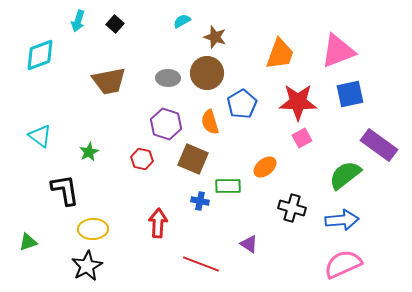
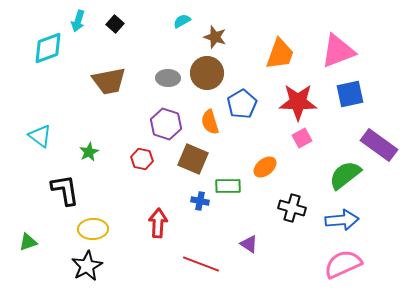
cyan diamond: moved 8 px right, 7 px up
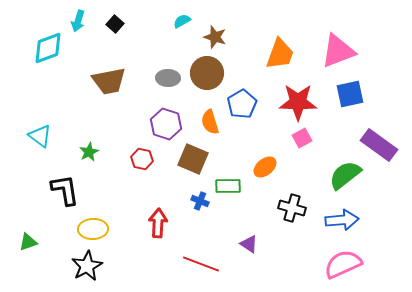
blue cross: rotated 12 degrees clockwise
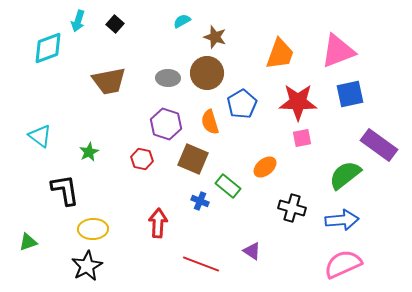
pink square: rotated 18 degrees clockwise
green rectangle: rotated 40 degrees clockwise
purple triangle: moved 3 px right, 7 px down
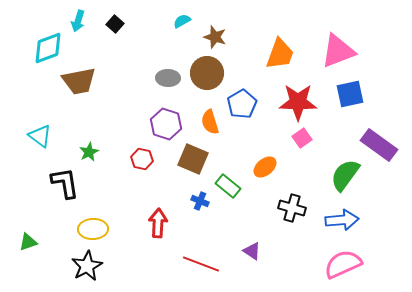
brown trapezoid: moved 30 px left
pink square: rotated 24 degrees counterclockwise
green semicircle: rotated 16 degrees counterclockwise
black L-shape: moved 7 px up
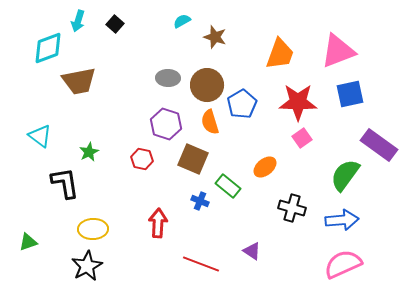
brown circle: moved 12 px down
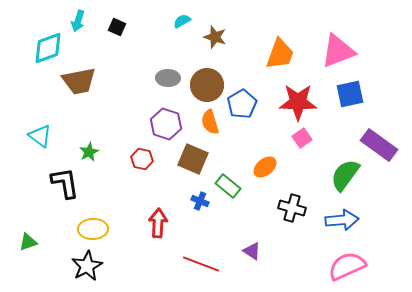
black square: moved 2 px right, 3 px down; rotated 18 degrees counterclockwise
pink semicircle: moved 4 px right, 2 px down
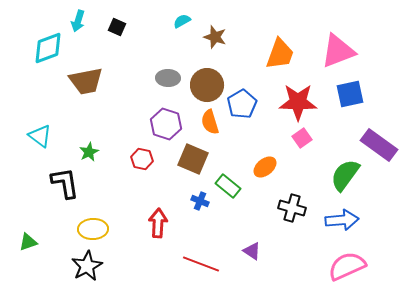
brown trapezoid: moved 7 px right
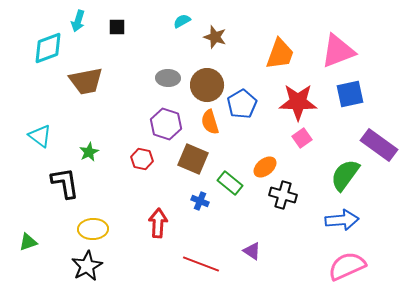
black square: rotated 24 degrees counterclockwise
green rectangle: moved 2 px right, 3 px up
black cross: moved 9 px left, 13 px up
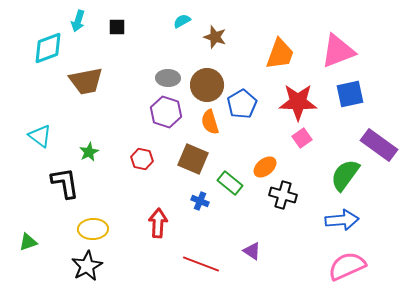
purple hexagon: moved 12 px up
